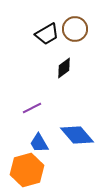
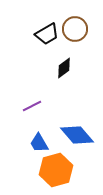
purple line: moved 2 px up
orange hexagon: moved 29 px right
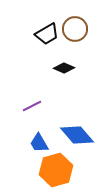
black diamond: rotated 60 degrees clockwise
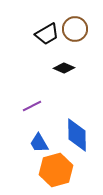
blue diamond: rotated 40 degrees clockwise
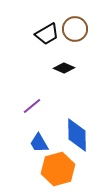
purple line: rotated 12 degrees counterclockwise
orange hexagon: moved 2 px right, 1 px up
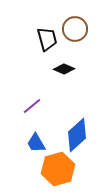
black trapezoid: moved 5 px down; rotated 75 degrees counterclockwise
black diamond: moved 1 px down
blue diamond: rotated 48 degrees clockwise
blue trapezoid: moved 3 px left
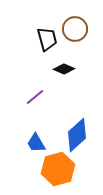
purple line: moved 3 px right, 9 px up
